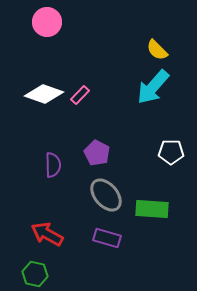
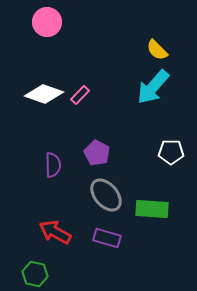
red arrow: moved 8 px right, 2 px up
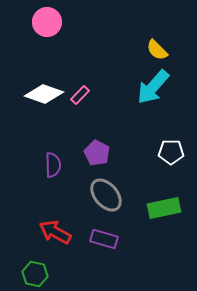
green rectangle: moved 12 px right, 1 px up; rotated 16 degrees counterclockwise
purple rectangle: moved 3 px left, 1 px down
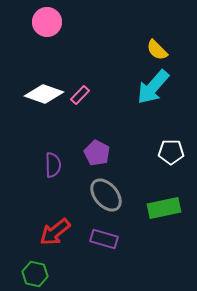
red arrow: rotated 68 degrees counterclockwise
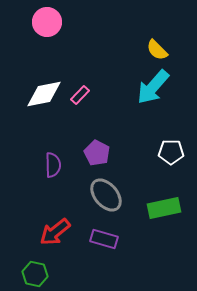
white diamond: rotated 30 degrees counterclockwise
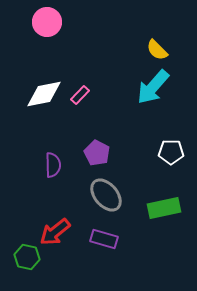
green hexagon: moved 8 px left, 17 px up
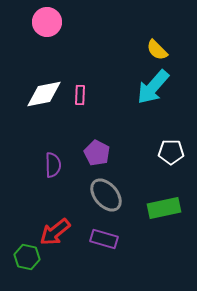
pink rectangle: rotated 42 degrees counterclockwise
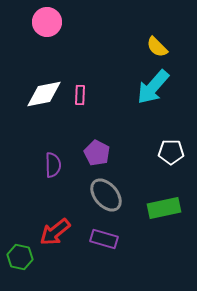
yellow semicircle: moved 3 px up
green hexagon: moved 7 px left
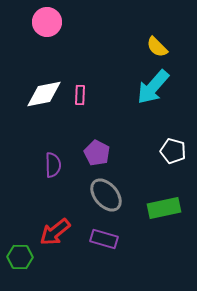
white pentagon: moved 2 px right, 1 px up; rotated 15 degrees clockwise
green hexagon: rotated 10 degrees counterclockwise
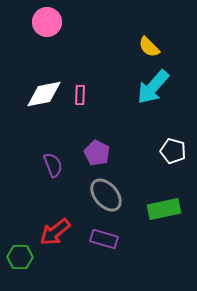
yellow semicircle: moved 8 px left
purple semicircle: rotated 20 degrees counterclockwise
green rectangle: moved 1 px down
